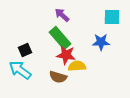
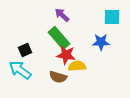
green rectangle: moved 1 px left
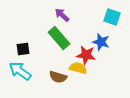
cyan square: rotated 18 degrees clockwise
blue star: rotated 18 degrees clockwise
black square: moved 2 px left, 1 px up; rotated 16 degrees clockwise
red star: moved 20 px right
yellow semicircle: moved 1 px right, 2 px down; rotated 18 degrees clockwise
cyan arrow: moved 1 px down
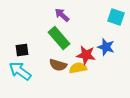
cyan square: moved 4 px right
blue star: moved 5 px right, 5 px down
black square: moved 1 px left, 1 px down
yellow semicircle: rotated 24 degrees counterclockwise
brown semicircle: moved 12 px up
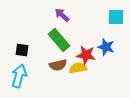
cyan square: rotated 18 degrees counterclockwise
green rectangle: moved 2 px down
black square: rotated 16 degrees clockwise
brown semicircle: rotated 30 degrees counterclockwise
cyan arrow: moved 1 px left, 5 px down; rotated 70 degrees clockwise
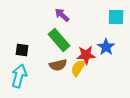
blue star: rotated 18 degrees clockwise
red star: rotated 12 degrees counterclockwise
yellow semicircle: rotated 48 degrees counterclockwise
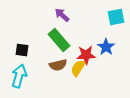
cyan square: rotated 12 degrees counterclockwise
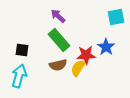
purple arrow: moved 4 px left, 1 px down
